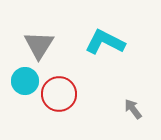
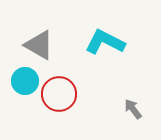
gray triangle: rotated 32 degrees counterclockwise
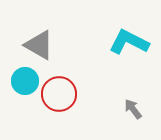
cyan L-shape: moved 24 px right
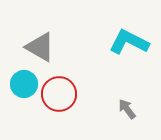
gray triangle: moved 1 px right, 2 px down
cyan circle: moved 1 px left, 3 px down
gray arrow: moved 6 px left
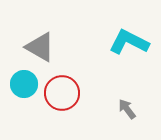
red circle: moved 3 px right, 1 px up
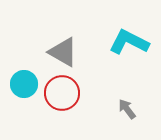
gray triangle: moved 23 px right, 5 px down
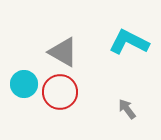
red circle: moved 2 px left, 1 px up
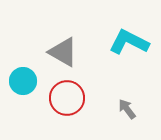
cyan circle: moved 1 px left, 3 px up
red circle: moved 7 px right, 6 px down
